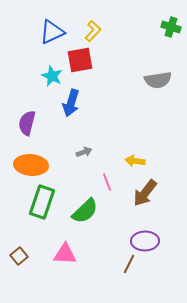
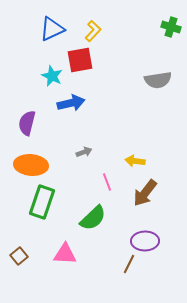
blue triangle: moved 3 px up
blue arrow: rotated 120 degrees counterclockwise
green semicircle: moved 8 px right, 7 px down
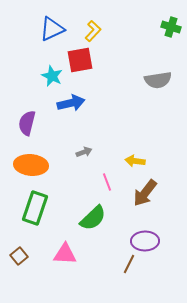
green rectangle: moved 7 px left, 6 px down
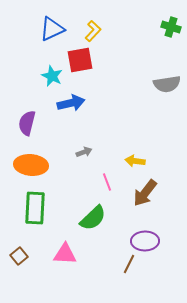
gray semicircle: moved 9 px right, 4 px down
green rectangle: rotated 16 degrees counterclockwise
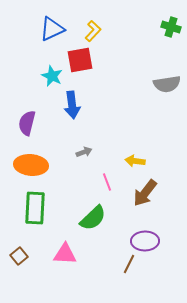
blue arrow: moved 1 px right, 2 px down; rotated 96 degrees clockwise
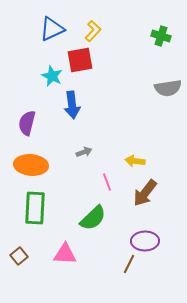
green cross: moved 10 px left, 9 px down
gray semicircle: moved 1 px right, 4 px down
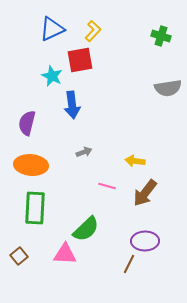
pink line: moved 4 px down; rotated 54 degrees counterclockwise
green semicircle: moved 7 px left, 11 px down
